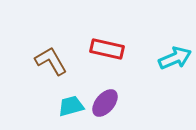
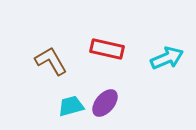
cyan arrow: moved 8 px left
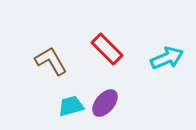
red rectangle: rotated 32 degrees clockwise
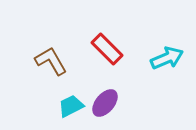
cyan trapezoid: rotated 12 degrees counterclockwise
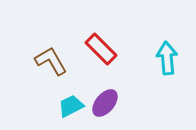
red rectangle: moved 6 px left
cyan arrow: rotated 72 degrees counterclockwise
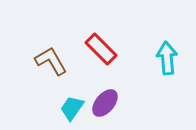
cyan trapezoid: moved 1 px right, 2 px down; rotated 28 degrees counterclockwise
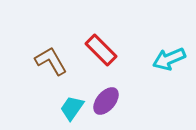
red rectangle: moved 1 px down
cyan arrow: moved 2 px right, 1 px down; rotated 108 degrees counterclockwise
purple ellipse: moved 1 px right, 2 px up
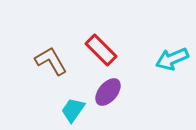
cyan arrow: moved 3 px right
purple ellipse: moved 2 px right, 9 px up
cyan trapezoid: moved 1 px right, 2 px down
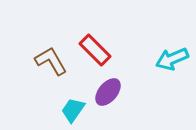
red rectangle: moved 6 px left
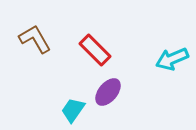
brown L-shape: moved 16 px left, 22 px up
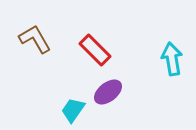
cyan arrow: rotated 104 degrees clockwise
purple ellipse: rotated 12 degrees clockwise
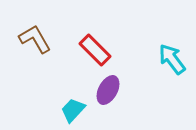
cyan arrow: rotated 28 degrees counterclockwise
purple ellipse: moved 2 px up; rotated 24 degrees counterclockwise
cyan trapezoid: rotated 8 degrees clockwise
